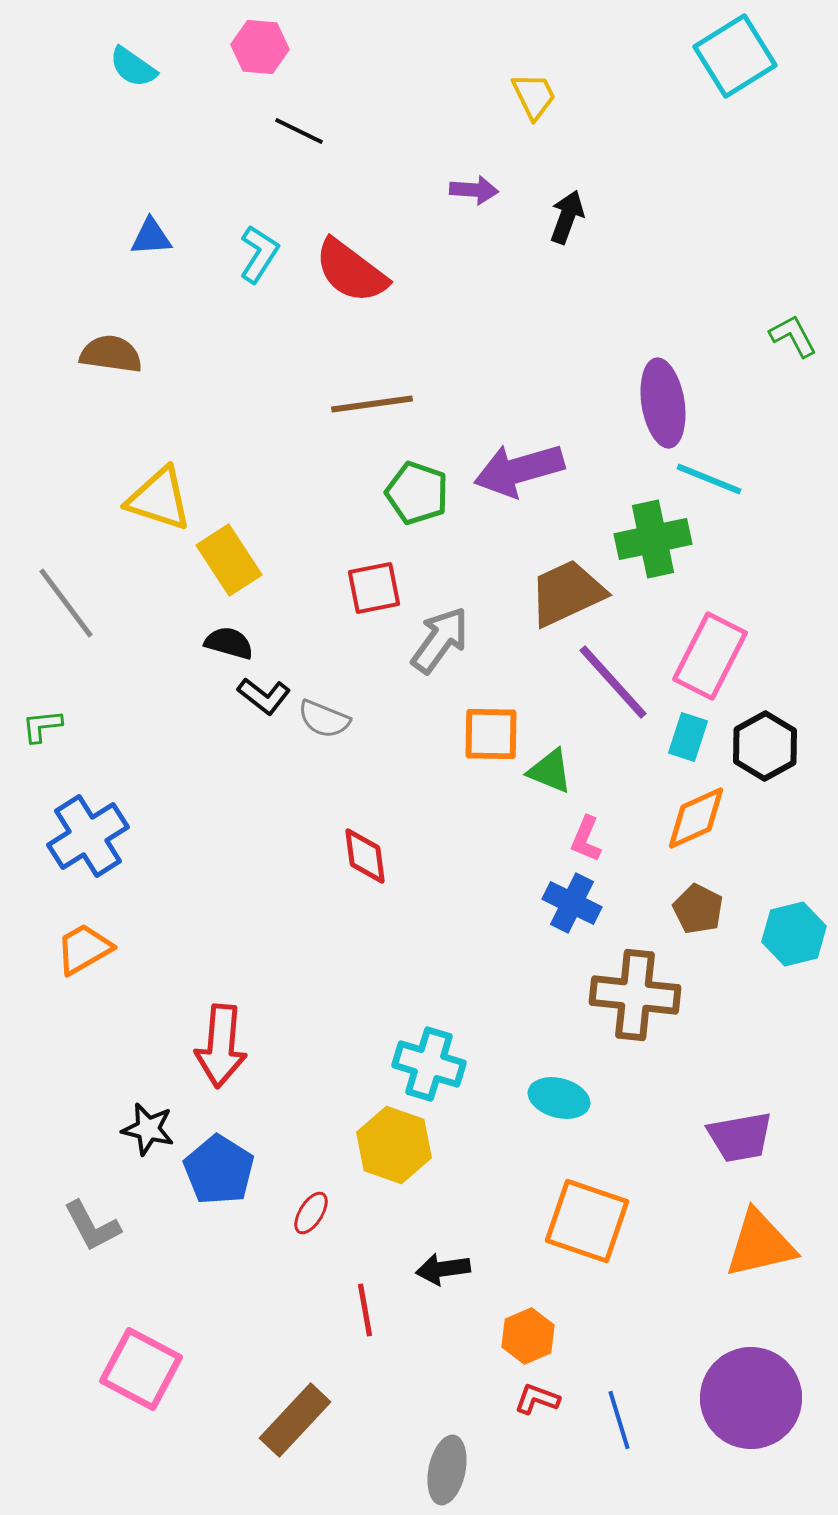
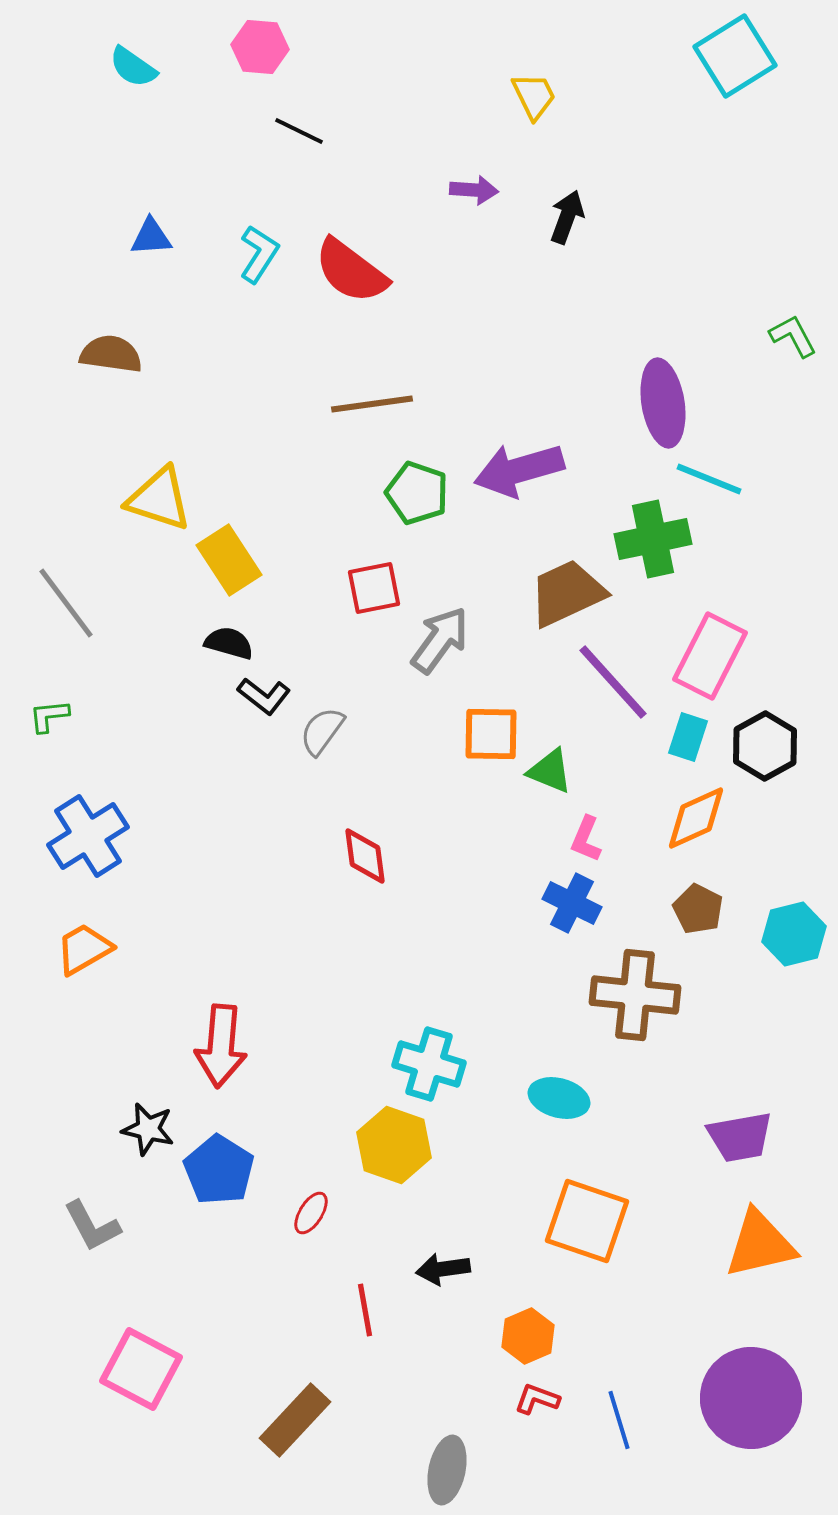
gray semicircle at (324, 719): moved 2 px left, 12 px down; rotated 104 degrees clockwise
green L-shape at (42, 726): moved 7 px right, 10 px up
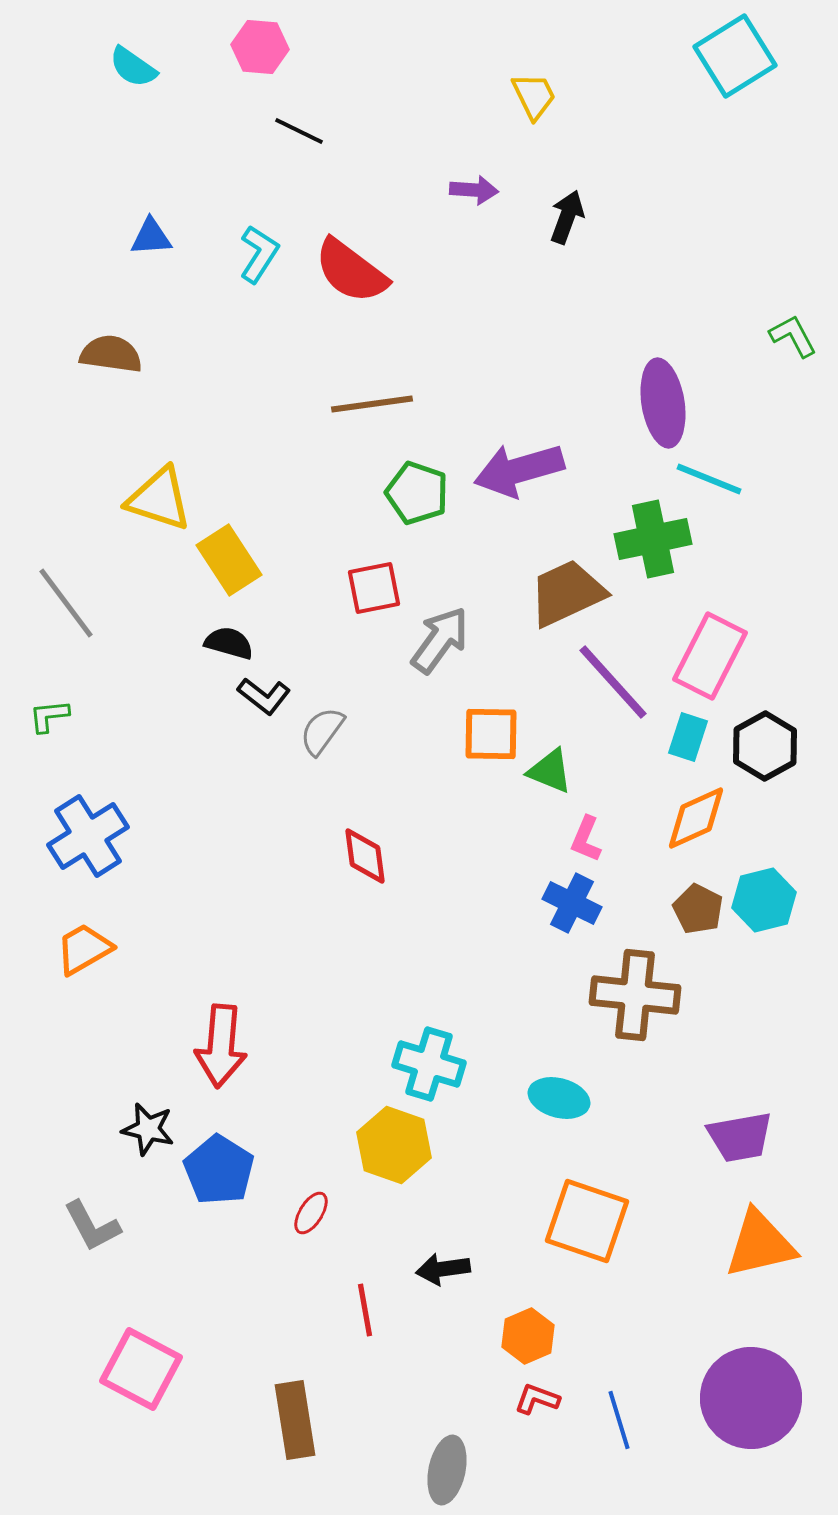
cyan hexagon at (794, 934): moved 30 px left, 34 px up
brown rectangle at (295, 1420): rotated 52 degrees counterclockwise
